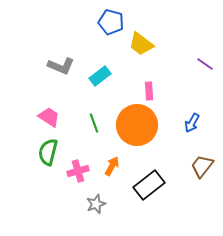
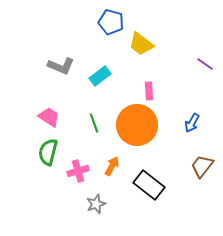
black rectangle: rotated 76 degrees clockwise
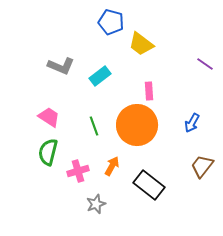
green line: moved 3 px down
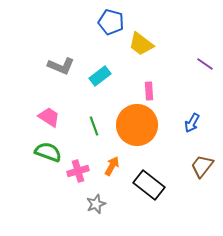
green semicircle: rotated 96 degrees clockwise
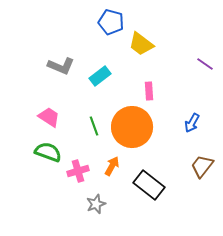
orange circle: moved 5 px left, 2 px down
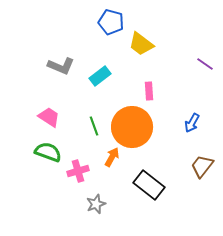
orange arrow: moved 9 px up
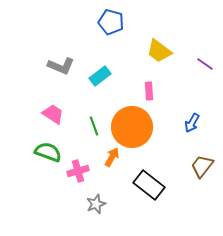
yellow trapezoid: moved 18 px right, 7 px down
pink trapezoid: moved 4 px right, 3 px up
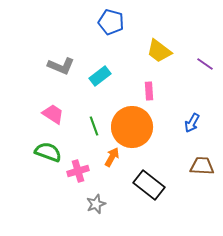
brown trapezoid: rotated 55 degrees clockwise
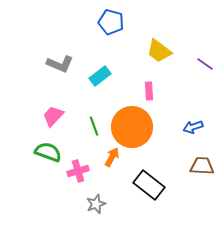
gray L-shape: moved 1 px left, 2 px up
pink trapezoid: moved 2 px down; rotated 80 degrees counterclockwise
blue arrow: moved 1 px right, 4 px down; rotated 42 degrees clockwise
